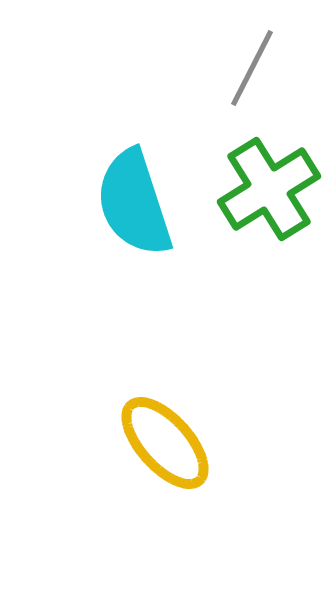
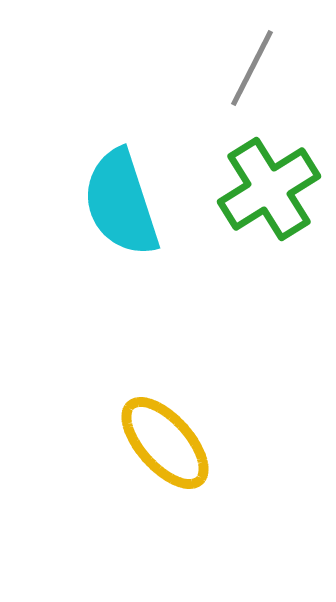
cyan semicircle: moved 13 px left
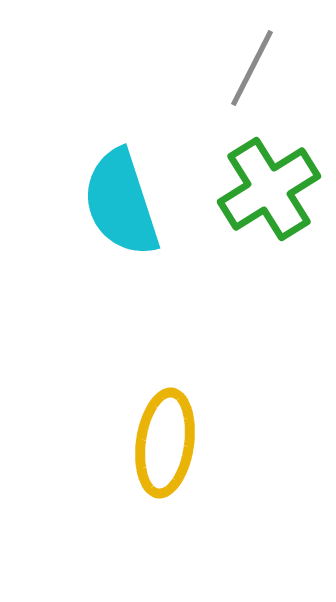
yellow ellipse: rotated 50 degrees clockwise
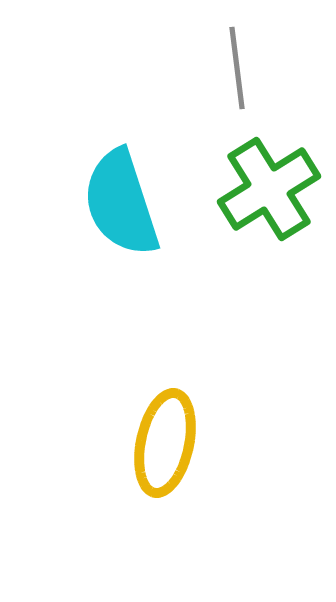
gray line: moved 15 px left; rotated 34 degrees counterclockwise
yellow ellipse: rotated 4 degrees clockwise
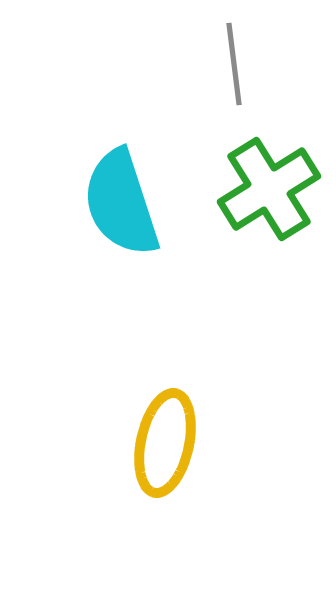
gray line: moved 3 px left, 4 px up
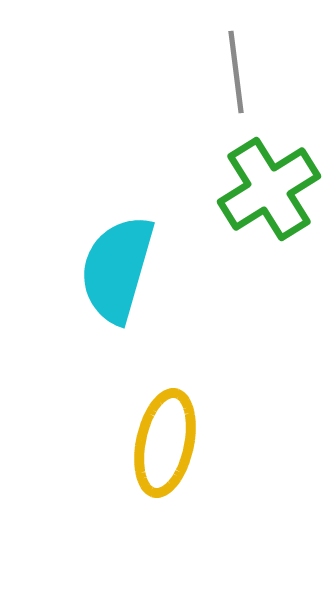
gray line: moved 2 px right, 8 px down
cyan semicircle: moved 4 px left, 66 px down; rotated 34 degrees clockwise
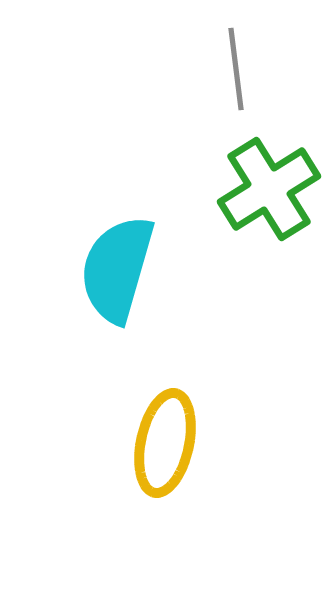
gray line: moved 3 px up
